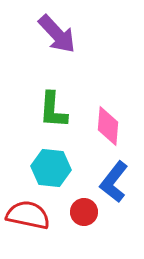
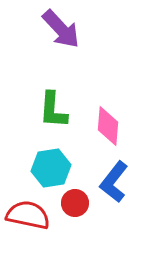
purple arrow: moved 4 px right, 5 px up
cyan hexagon: rotated 15 degrees counterclockwise
red circle: moved 9 px left, 9 px up
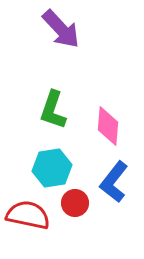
green L-shape: rotated 15 degrees clockwise
cyan hexagon: moved 1 px right
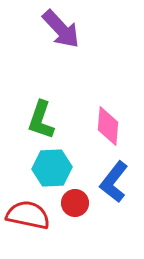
green L-shape: moved 12 px left, 10 px down
cyan hexagon: rotated 6 degrees clockwise
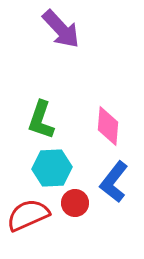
red semicircle: rotated 36 degrees counterclockwise
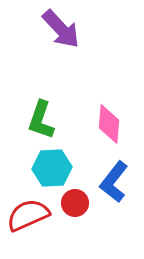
pink diamond: moved 1 px right, 2 px up
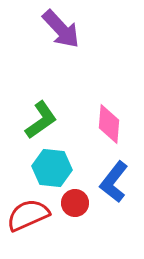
green L-shape: rotated 144 degrees counterclockwise
cyan hexagon: rotated 9 degrees clockwise
